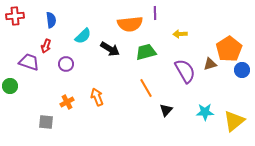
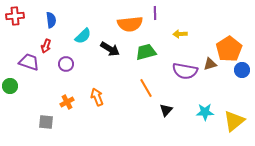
purple semicircle: rotated 130 degrees clockwise
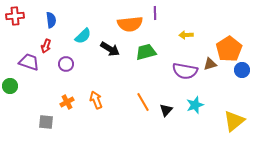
yellow arrow: moved 6 px right, 1 px down
orange line: moved 3 px left, 14 px down
orange arrow: moved 1 px left, 3 px down
cyan star: moved 10 px left, 7 px up; rotated 18 degrees counterclockwise
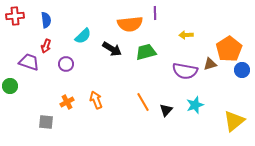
blue semicircle: moved 5 px left
black arrow: moved 2 px right
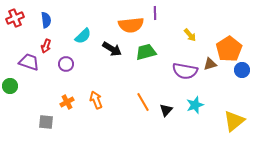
red cross: moved 2 px down; rotated 18 degrees counterclockwise
orange semicircle: moved 1 px right, 1 px down
yellow arrow: moved 4 px right; rotated 128 degrees counterclockwise
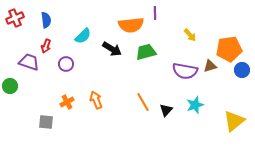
orange pentagon: rotated 25 degrees clockwise
brown triangle: moved 2 px down
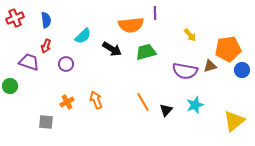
orange pentagon: moved 1 px left
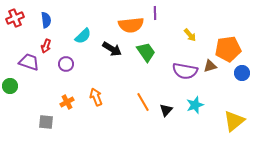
green trapezoid: rotated 70 degrees clockwise
blue circle: moved 3 px down
orange arrow: moved 3 px up
